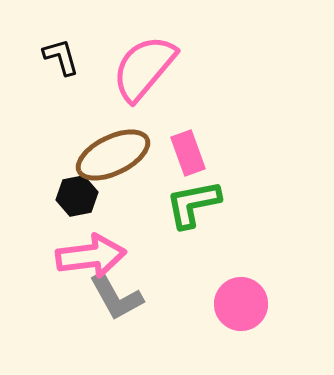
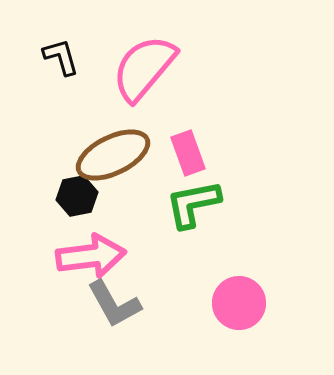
gray L-shape: moved 2 px left, 7 px down
pink circle: moved 2 px left, 1 px up
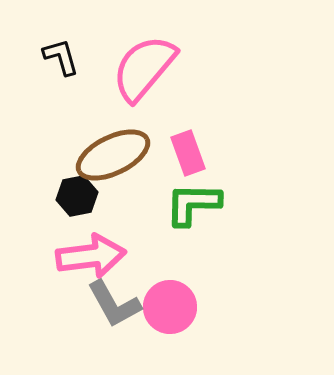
green L-shape: rotated 12 degrees clockwise
pink circle: moved 69 px left, 4 px down
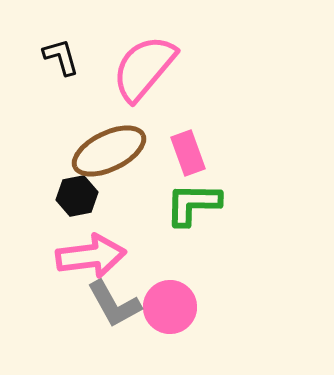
brown ellipse: moved 4 px left, 4 px up
